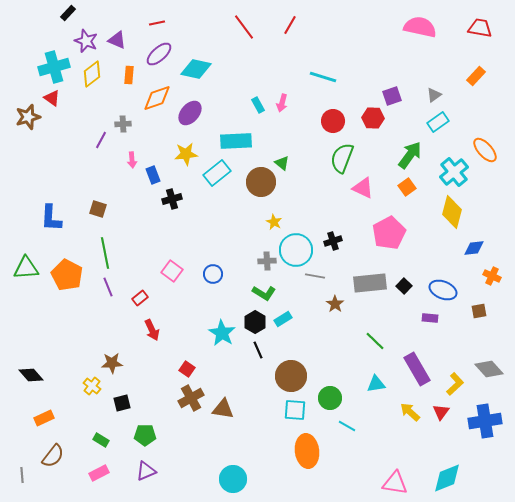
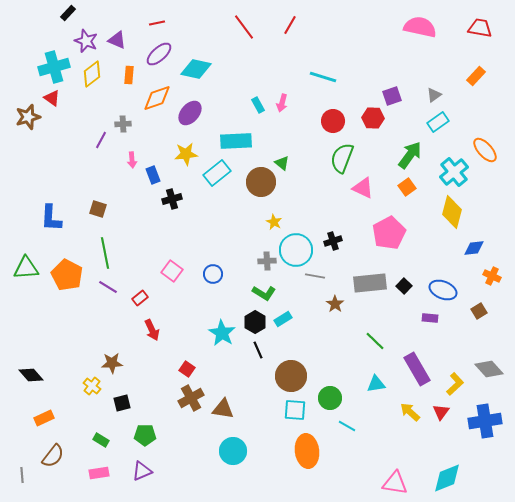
purple line at (108, 287): rotated 36 degrees counterclockwise
brown square at (479, 311): rotated 21 degrees counterclockwise
purple triangle at (146, 471): moved 4 px left
pink rectangle at (99, 473): rotated 18 degrees clockwise
cyan circle at (233, 479): moved 28 px up
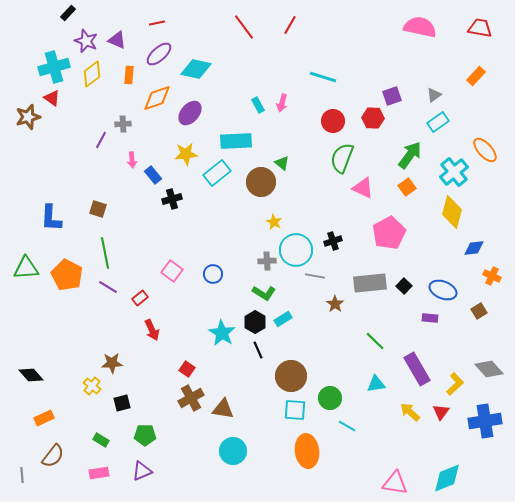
blue rectangle at (153, 175): rotated 18 degrees counterclockwise
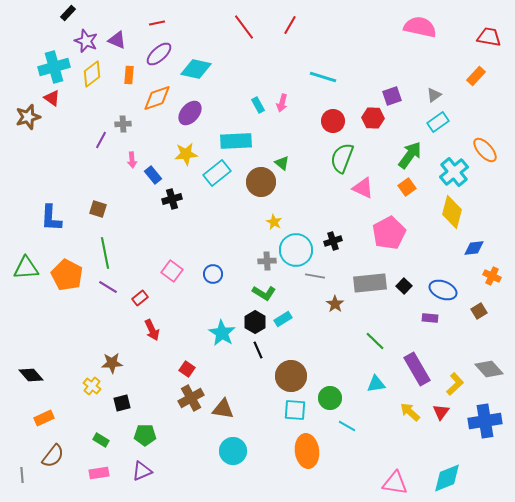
red trapezoid at (480, 28): moved 9 px right, 9 px down
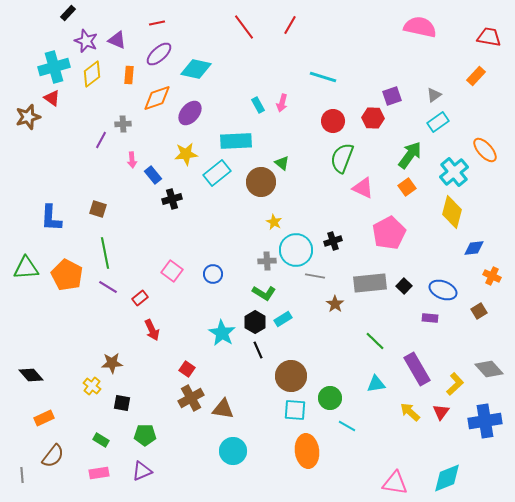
black square at (122, 403): rotated 24 degrees clockwise
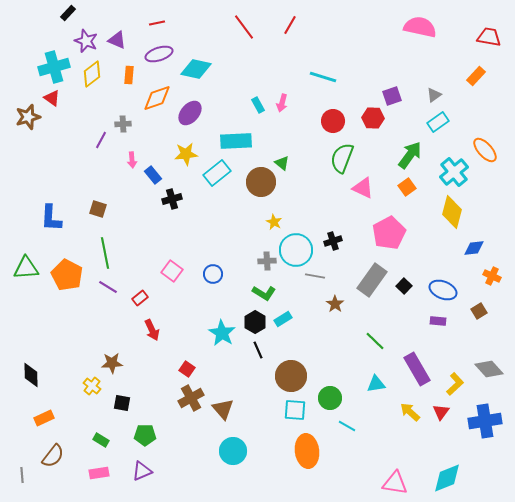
purple ellipse at (159, 54): rotated 24 degrees clockwise
gray rectangle at (370, 283): moved 2 px right, 3 px up; rotated 48 degrees counterclockwise
purple rectangle at (430, 318): moved 8 px right, 3 px down
black diamond at (31, 375): rotated 40 degrees clockwise
brown triangle at (223, 409): rotated 40 degrees clockwise
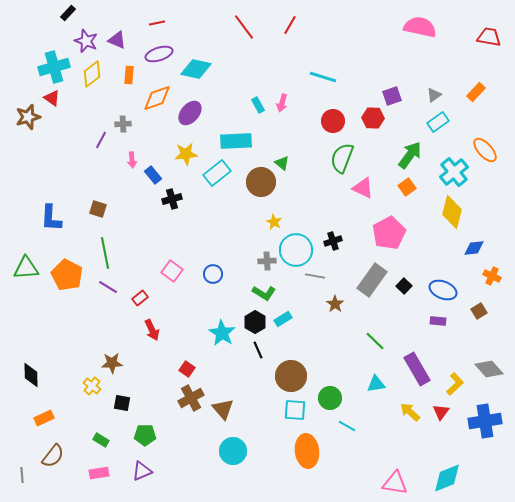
orange rectangle at (476, 76): moved 16 px down
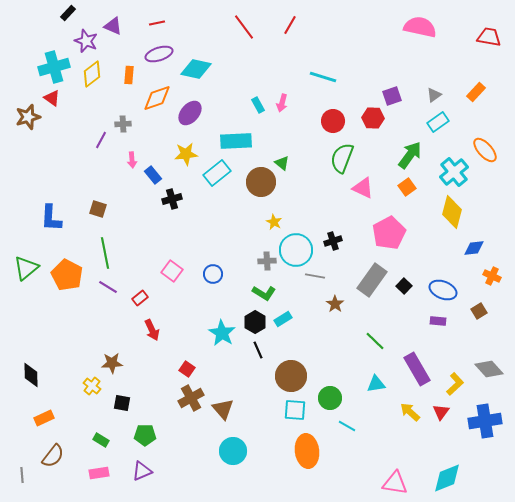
purple triangle at (117, 40): moved 4 px left, 14 px up
green triangle at (26, 268): rotated 36 degrees counterclockwise
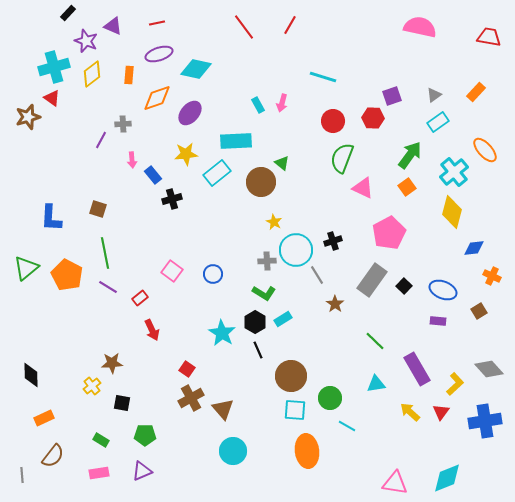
gray line at (315, 276): moved 2 px right, 1 px up; rotated 48 degrees clockwise
yellow cross at (92, 386): rotated 12 degrees clockwise
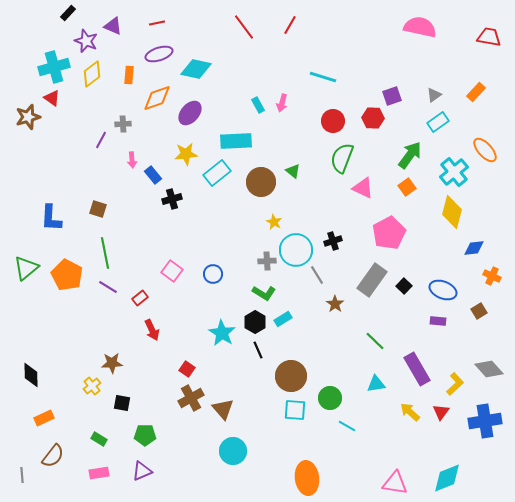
green triangle at (282, 163): moved 11 px right, 8 px down
green rectangle at (101, 440): moved 2 px left, 1 px up
orange ellipse at (307, 451): moved 27 px down
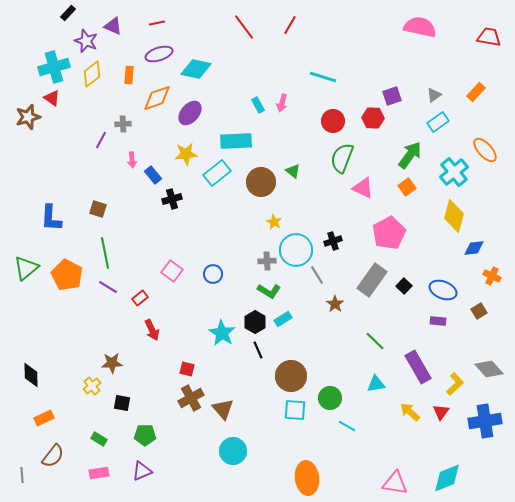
yellow diamond at (452, 212): moved 2 px right, 4 px down
green L-shape at (264, 293): moved 5 px right, 2 px up
red square at (187, 369): rotated 21 degrees counterclockwise
purple rectangle at (417, 369): moved 1 px right, 2 px up
